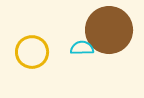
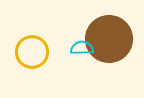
brown circle: moved 9 px down
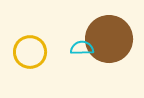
yellow circle: moved 2 px left
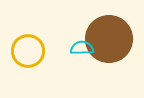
yellow circle: moved 2 px left, 1 px up
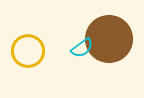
cyan semicircle: rotated 145 degrees clockwise
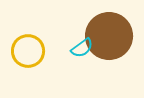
brown circle: moved 3 px up
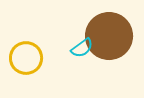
yellow circle: moved 2 px left, 7 px down
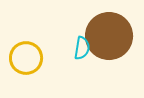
cyan semicircle: rotated 45 degrees counterclockwise
